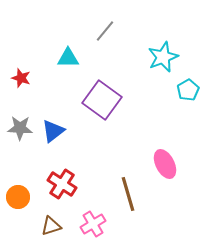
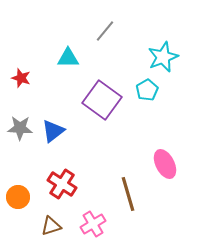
cyan pentagon: moved 41 px left
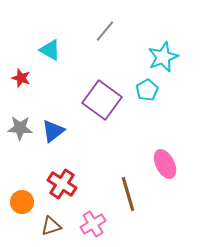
cyan triangle: moved 18 px left, 8 px up; rotated 30 degrees clockwise
orange circle: moved 4 px right, 5 px down
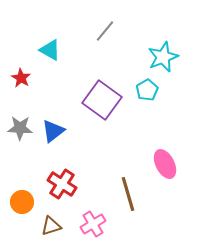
red star: rotated 12 degrees clockwise
